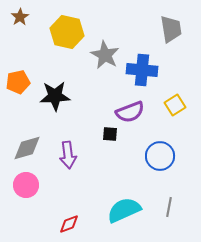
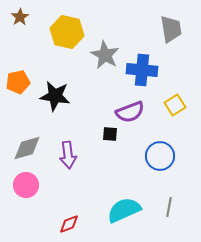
black star: rotated 12 degrees clockwise
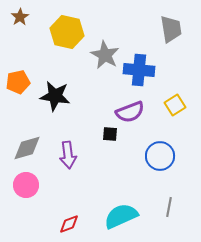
blue cross: moved 3 px left
cyan semicircle: moved 3 px left, 6 px down
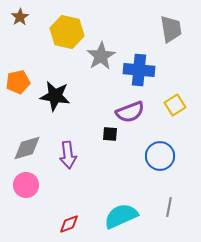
gray star: moved 4 px left, 1 px down; rotated 12 degrees clockwise
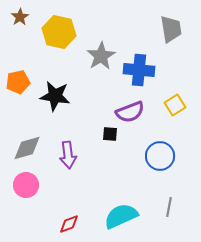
yellow hexagon: moved 8 px left
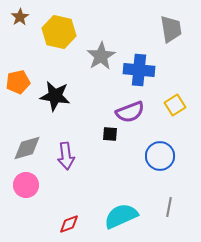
purple arrow: moved 2 px left, 1 px down
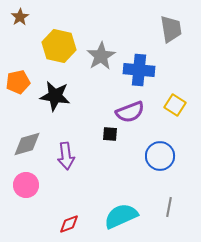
yellow hexagon: moved 14 px down
yellow square: rotated 25 degrees counterclockwise
gray diamond: moved 4 px up
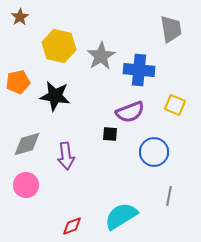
yellow square: rotated 10 degrees counterclockwise
blue circle: moved 6 px left, 4 px up
gray line: moved 11 px up
cyan semicircle: rotated 8 degrees counterclockwise
red diamond: moved 3 px right, 2 px down
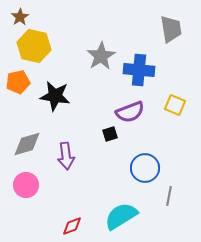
yellow hexagon: moved 25 px left
black square: rotated 21 degrees counterclockwise
blue circle: moved 9 px left, 16 px down
